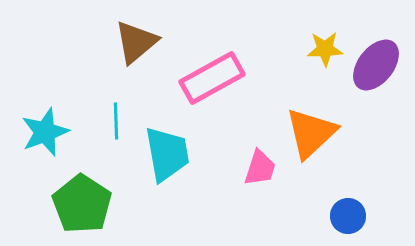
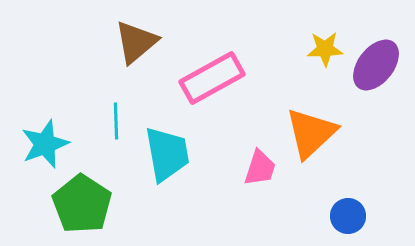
cyan star: moved 12 px down
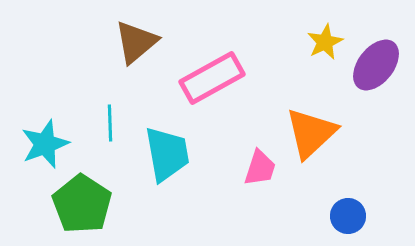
yellow star: moved 7 px up; rotated 24 degrees counterclockwise
cyan line: moved 6 px left, 2 px down
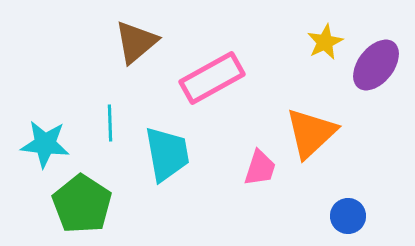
cyan star: rotated 27 degrees clockwise
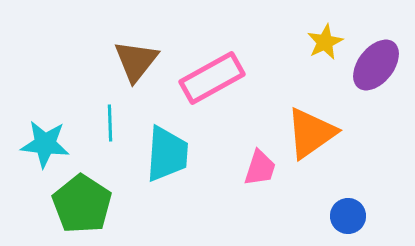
brown triangle: moved 19 px down; rotated 12 degrees counterclockwise
orange triangle: rotated 8 degrees clockwise
cyan trapezoid: rotated 14 degrees clockwise
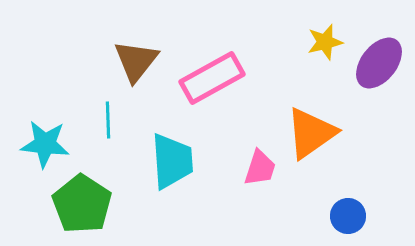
yellow star: rotated 12 degrees clockwise
purple ellipse: moved 3 px right, 2 px up
cyan line: moved 2 px left, 3 px up
cyan trapezoid: moved 5 px right, 7 px down; rotated 8 degrees counterclockwise
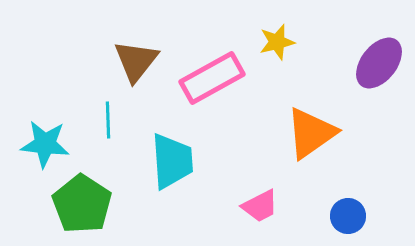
yellow star: moved 48 px left
pink trapezoid: moved 38 px down; rotated 45 degrees clockwise
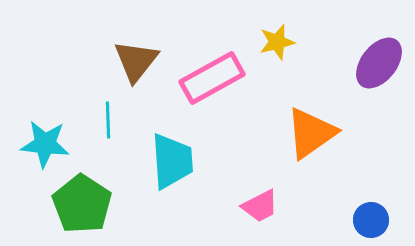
blue circle: moved 23 px right, 4 px down
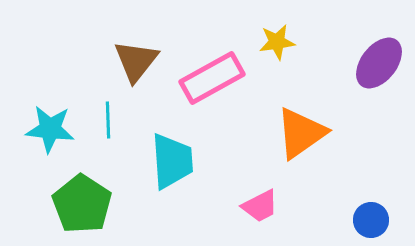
yellow star: rotated 6 degrees clockwise
orange triangle: moved 10 px left
cyan star: moved 5 px right, 15 px up
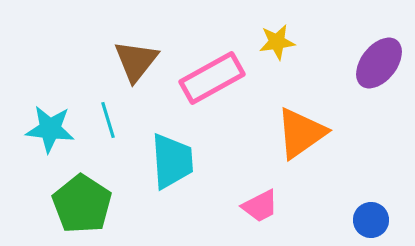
cyan line: rotated 15 degrees counterclockwise
